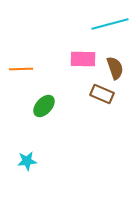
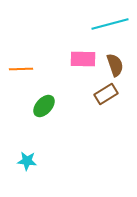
brown semicircle: moved 3 px up
brown rectangle: moved 4 px right; rotated 55 degrees counterclockwise
cyan star: rotated 12 degrees clockwise
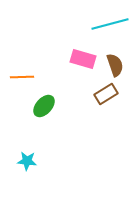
pink rectangle: rotated 15 degrees clockwise
orange line: moved 1 px right, 8 px down
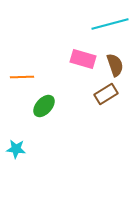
cyan star: moved 11 px left, 12 px up
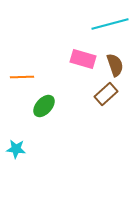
brown rectangle: rotated 10 degrees counterclockwise
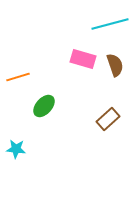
orange line: moved 4 px left; rotated 15 degrees counterclockwise
brown rectangle: moved 2 px right, 25 px down
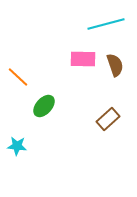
cyan line: moved 4 px left
pink rectangle: rotated 15 degrees counterclockwise
orange line: rotated 60 degrees clockwise
cyan star: moved 1 px right, 3 px up
